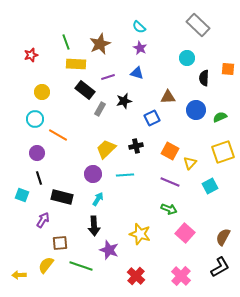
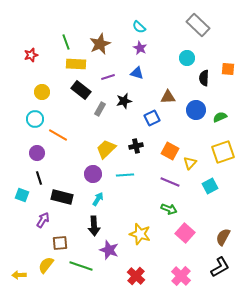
black rectangle at (85, 90): moved 4 px left
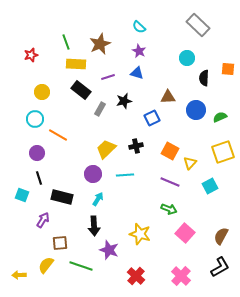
purple star at (140, 48): moved 1 px left, 3 px down
brown semicircle at (223, 237): moved 2 px left, 1 px up
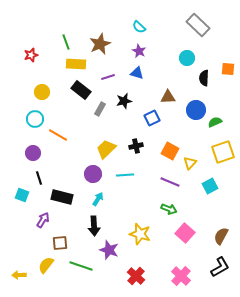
green semicircle at (220, 117): moved 5 px left, 5 px down
purple circle at (37, 153): moved 4 px left
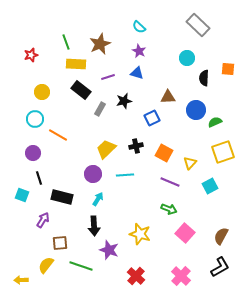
orange square at (170, 151): moved 6 px left, 2 px down
yellow arrow at (19, 275): moved 2 px right, 5 px down
